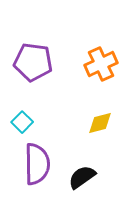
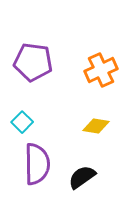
orange cross: moved 6 px down
yellow diamond: moved 4 px left, 3 px down; rotated 24 degrees clockwise
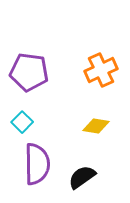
purple pentagon: moved 4 px left, 10 px down
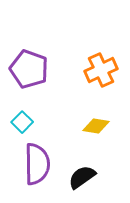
purple pentagon: moved 3 px up; rotated 12 degrees clockwise
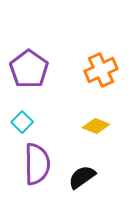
purple pentagon: rotated 15 degrees clockwise
yellow diamond: rotated 12 degrees clockwise
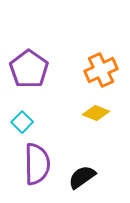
yellow diamond: moved 13 px up
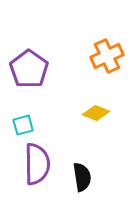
orange cross: moved 6 px right, 14 px up
cyan square: moved 1 px right, 3 px down; rotated 30 degrees clockwise
black semicircle: rotated 116 degrees clockwise
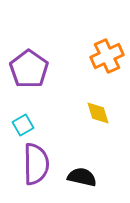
yellow diamond: moved 2 px right; rotated 52 degrees clockwise
cyan square: rotated 15 degrees counterclockwise
purple semicircle: moved 1 px left
black semicircle: rotated 68 degrees counterclockwise
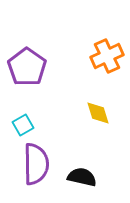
purple pentagon: moved 2 px left, 2 px up
